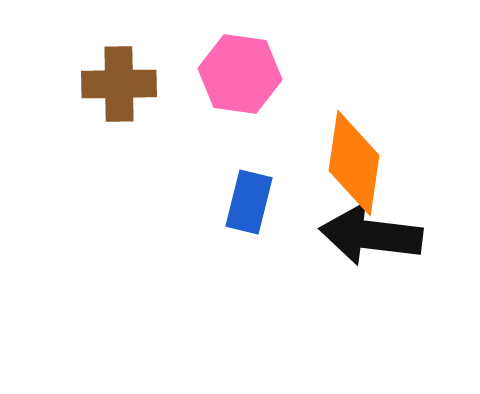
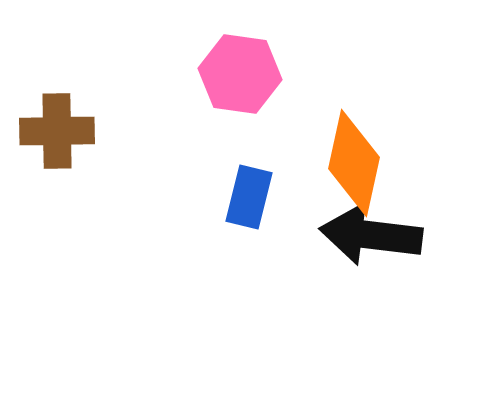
brown cross: moved 62 px left, 47 px down
orange diamond: rotated 4 degrees clockwise
blue rectangle: moved 5 px up
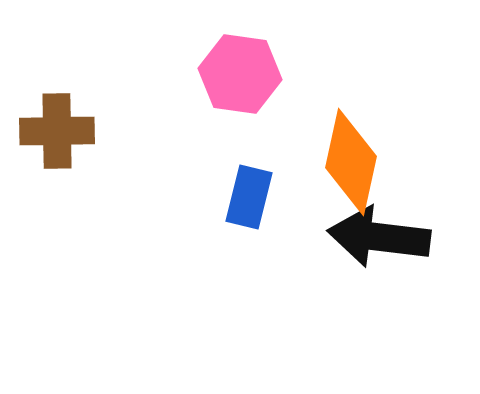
orange diamond: moved 3 px left, 1 px up
black arrow: moved 8 px right, 2 px down
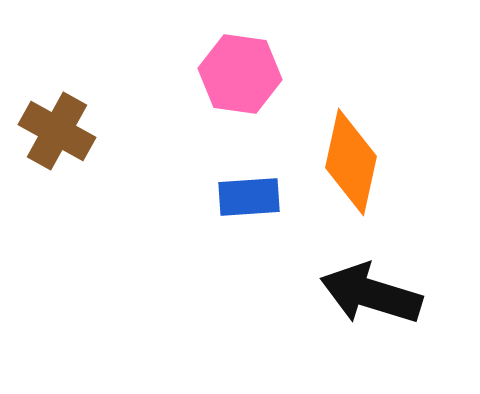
brown cross: rotated 30 degrees clockwise
blue rectangle: rotated 72 degrees clockwise
black arrow: moved 8 px left, 57 px down; rotated 10 degrees clockwise
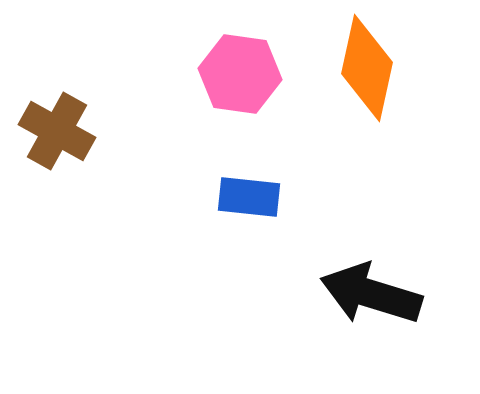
orange diamond: moved 16 px right, 94 px up
blue rectangle: rotated 10 degrees clockwise
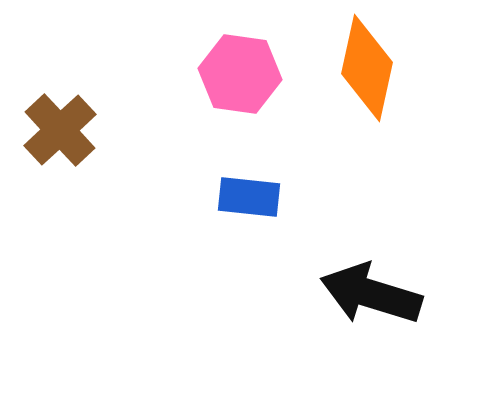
brown cross: moved 3 px right, 1 px up; rotated 18 degrees clockwise
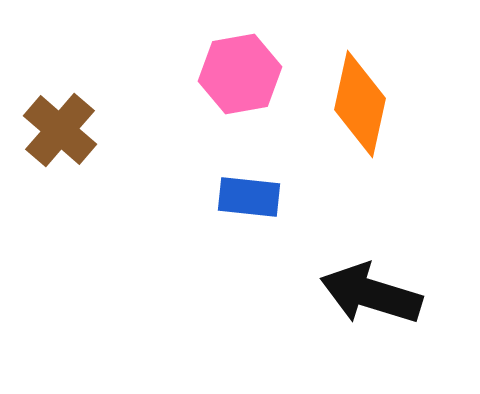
orange diamond: moved 7 px left, 36 px down
pink hexagon: rotated 18 degrees counterclockwise
brown cross: rotated 6 degrees counterclockwise
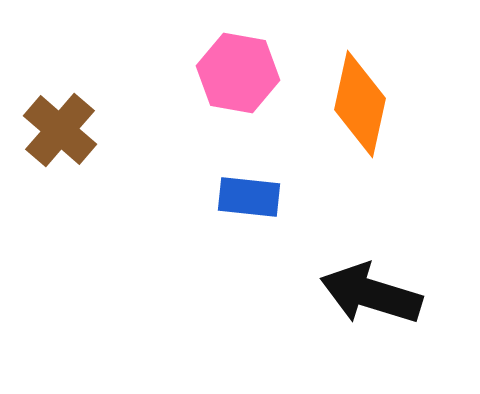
pink hexagon: moved 2 px left, 1 px up; rotated 20 degrees clockwise
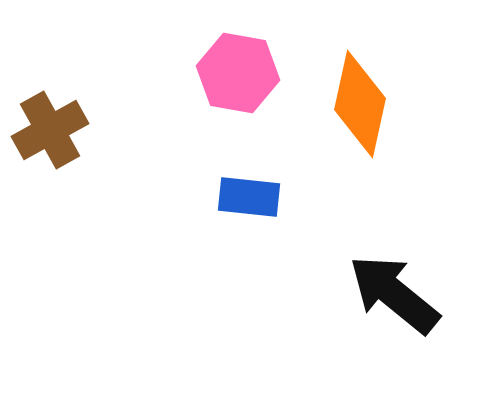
brown cross: moved 10 px left; rotated 20 degrees clockwise
black arrow: moved 23 px right; rotated 22 degrees clockwise
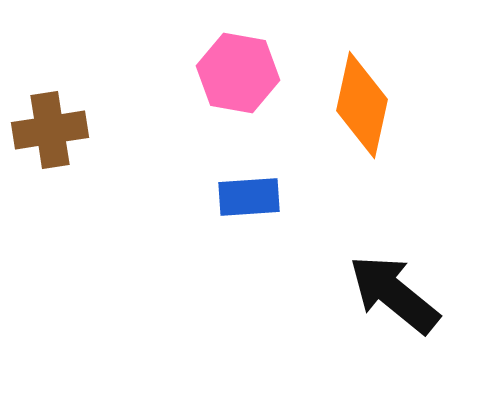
orange diamond: moved 2 px right, 1 px down
brown cross: rotated 20 degrees clockwise
blue rectangle: rotated 10 degrees counterclockwise
